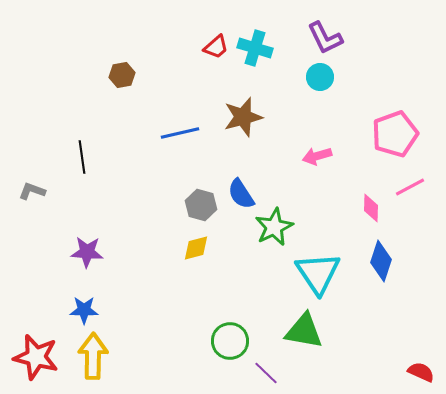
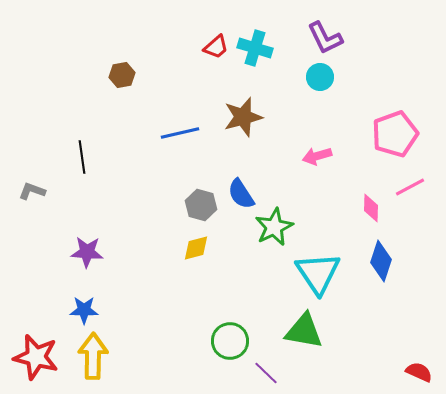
red semicircle: moved 2 px left
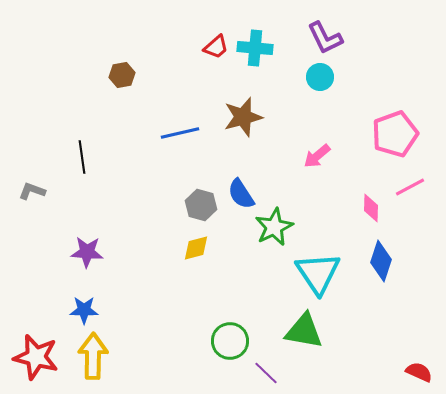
cyan cross: rotated 12 degrees counterclockwise
pink arrow: rotated 24 degrees counterclockwise
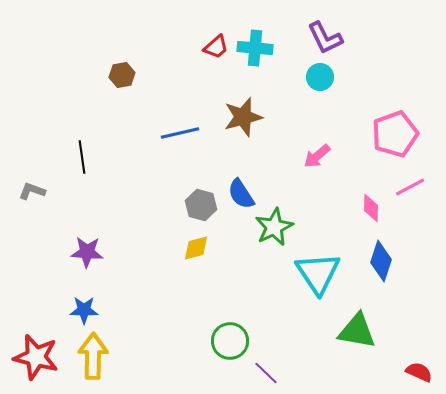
green triangle: moved 53 px right
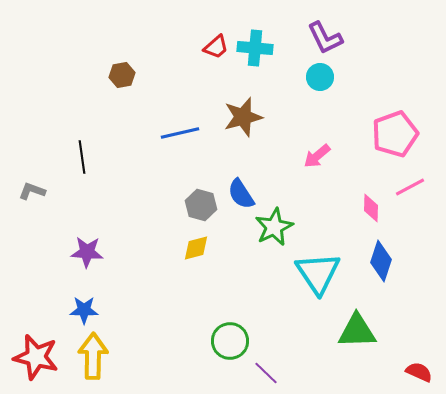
green triangle: rotated 12 degrees counterclockwise
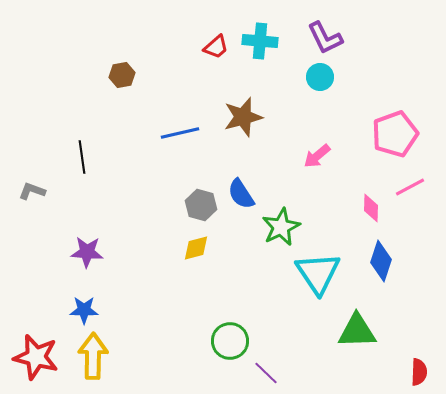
cyan cross: moved 5 px right, 7 px up
green star: moved 7 px right
red semicircle: rotated 68 degrees clockwise
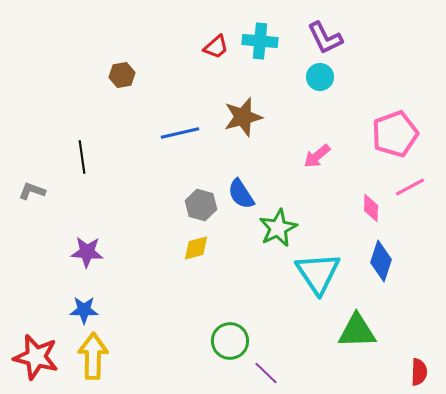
green star: moved 3 px left, 1 px down
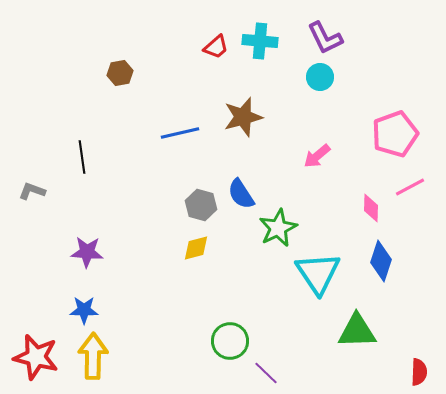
brown hexagon: moved 2 px left, 2 px up
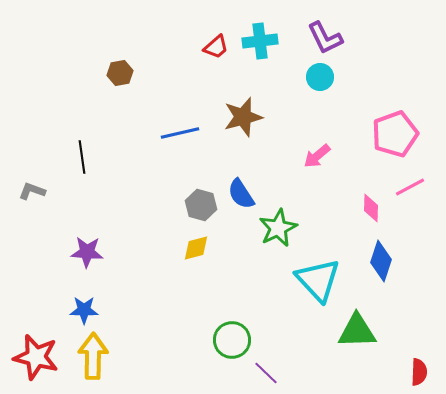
cyan cross: rotated 12 degrees counterclockwise
cyan triangle: moved 7 px down; rotated 9 degrees counterclockwise
green circle: moved 2 px right, 1 px up
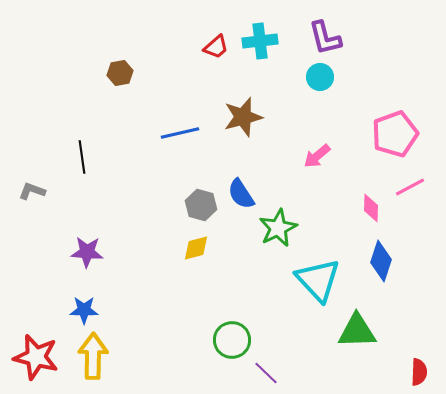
purple L-shape: rotated 12 degrees clockwise
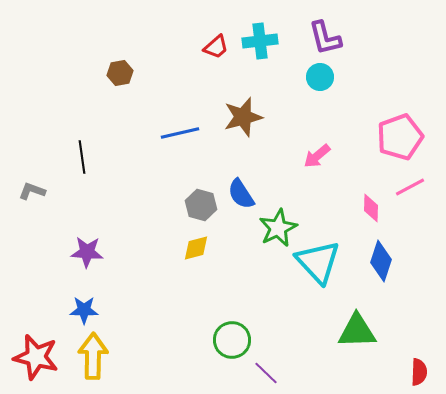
pink pentagon: moved 5 px right, 3 px down
cyan triangle: moved 18 px up
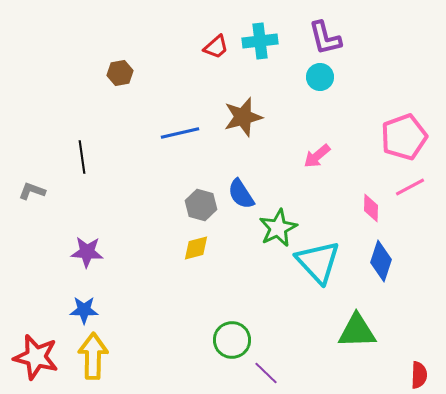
pink pentagon: moved 4 px right
red semicircle: moved 3 px down
